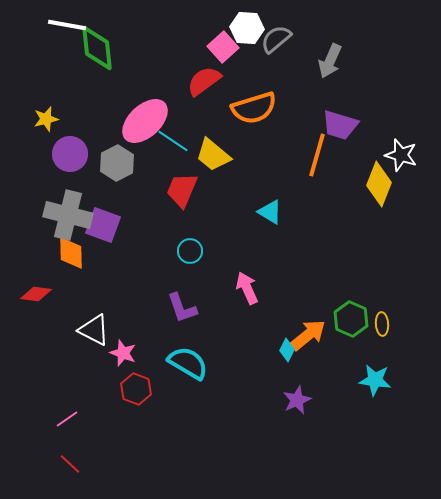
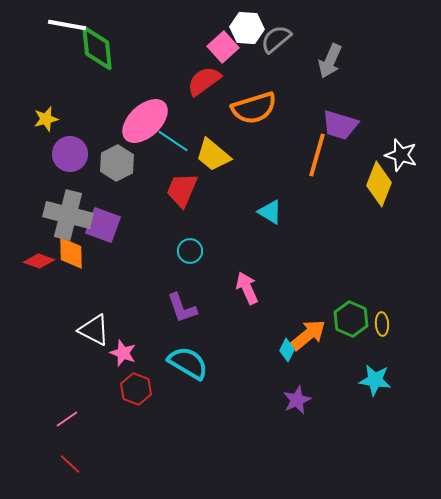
red diamond: moved 3 px right, 33 px up; rotated 12 degrees clockwise
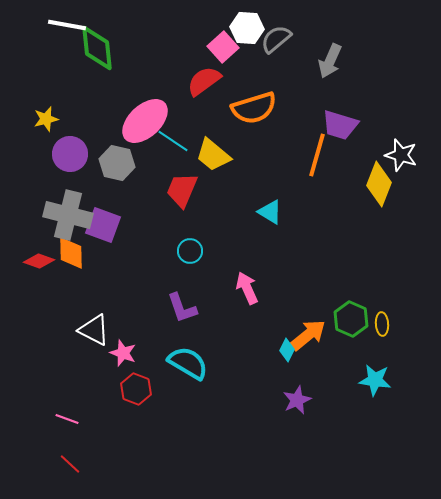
gray hexagon: rotated 20 degrees counterclockwise
pink line: rotated 55 degrees clockwise
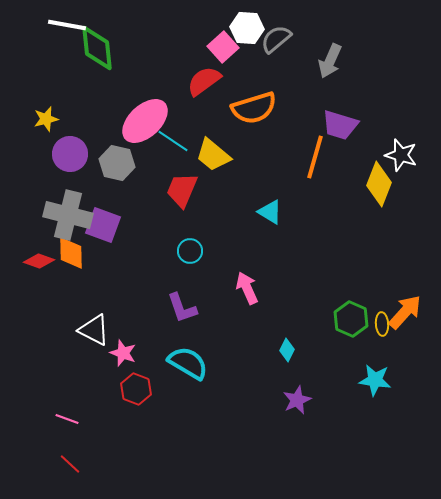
orange line: moved 2 px left, 2 px down
orange arrow: moved 97 px right, 23 px up; rotated 9 degrees counterclockwise
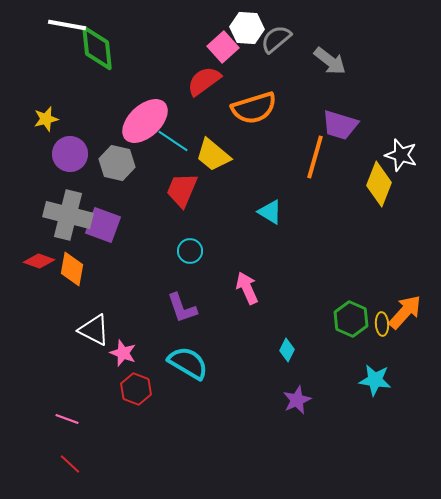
gray arrow: rotated 76 degrees counterclockwise
orange diamond: moved 1 px right, 16 px down; rotated 12 degrees clockwise
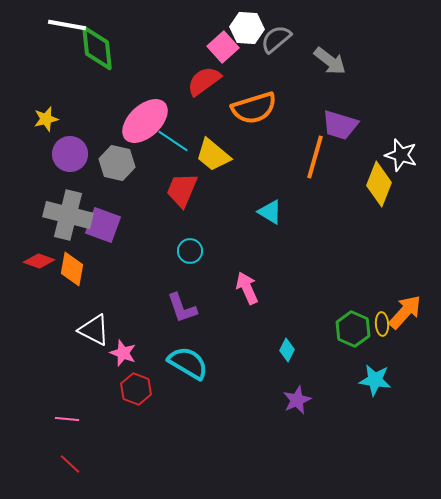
green hexagon: moved 2 px right, 10 px down
pink line: rotated 15 degrees counterclockwise
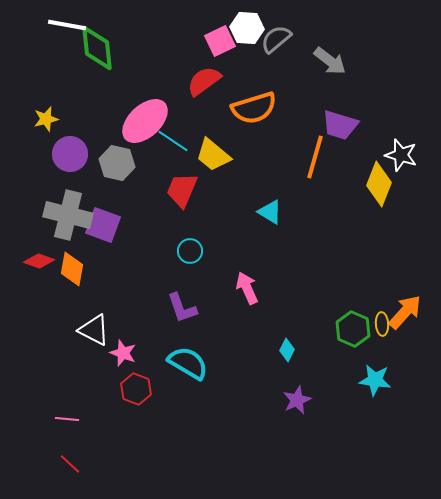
pink square: moved 3 px left, 6 px up; rotated 16 degrees clockwise
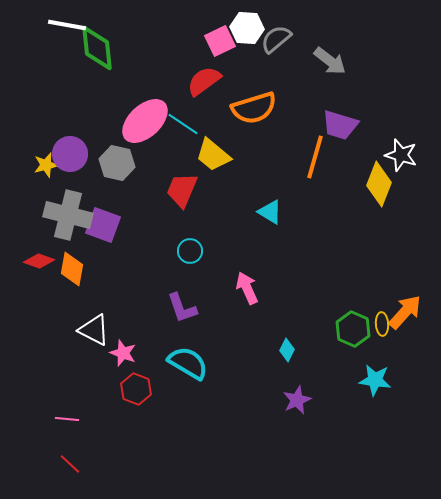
yellow star: moved 46 px down
cyan line: moved 10 px right, 17 px up
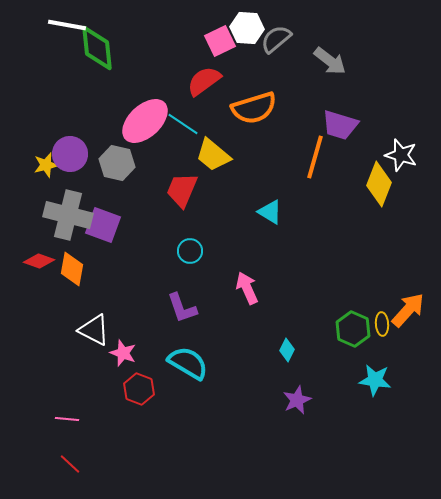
orange arrow: moved 3 px right, 2 px up
red hexagon: moved 3 px right
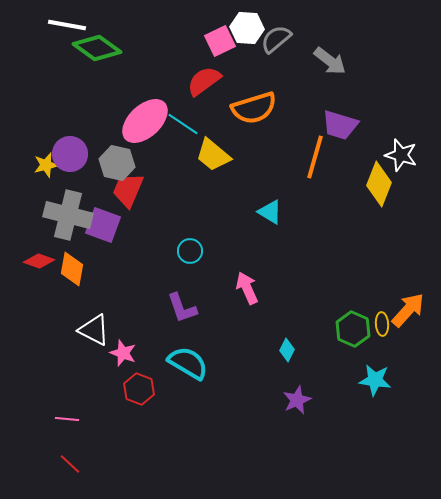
green diamond: rotated 48 degrees counterclockwise
red trapezoid: moved 54 px left
